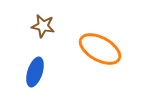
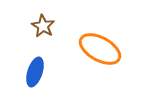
brown star: rotated 20 degrees clockwise
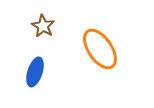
orange ellipse: rotated 27 degrees clockwise
